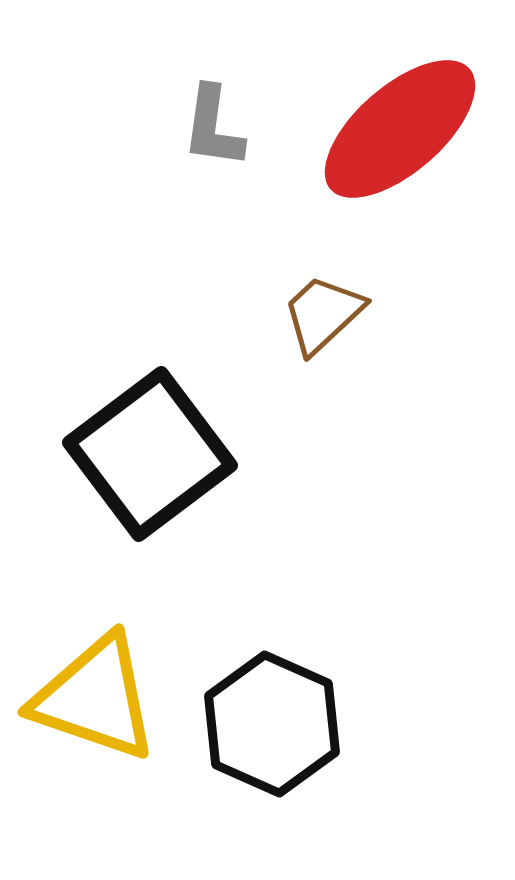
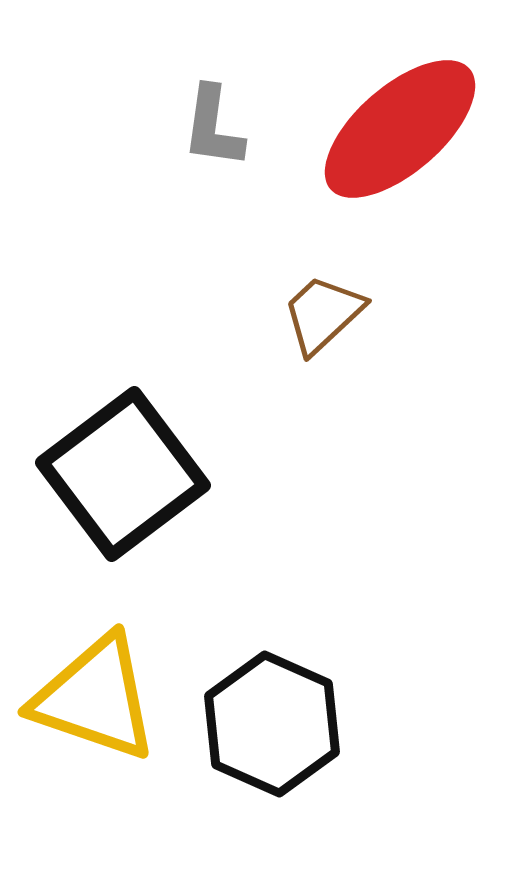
black square: moved 27 px left, 20 px down
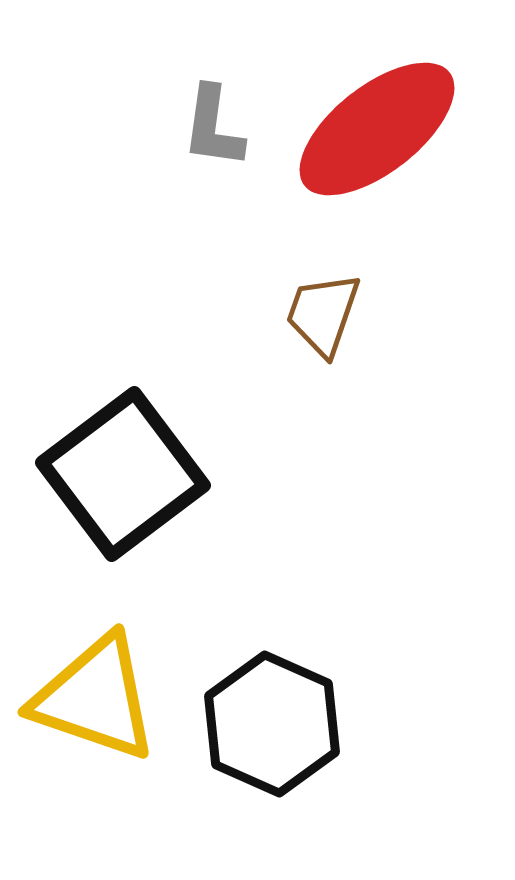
red ellipse: moved 23 px left; rotated 3 degrees clockwise
brown trapezoid: rotated 28 degrees counterclockwise
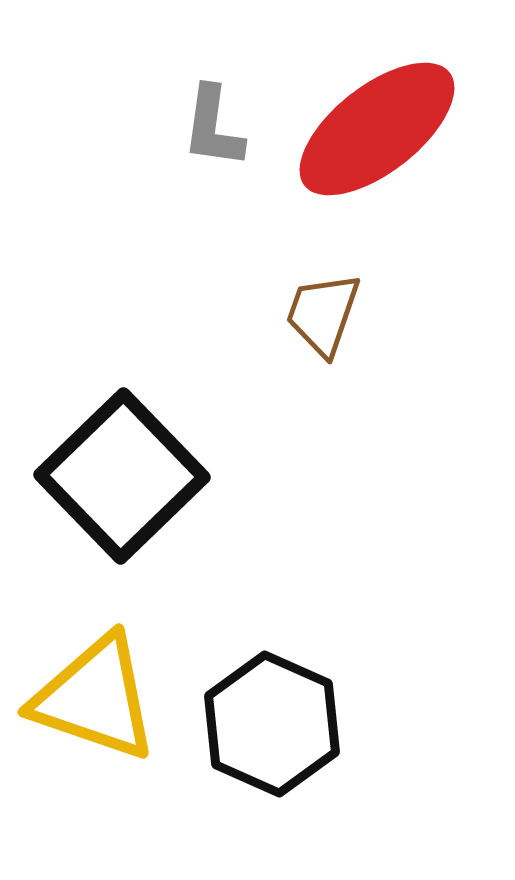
black square: moved 1 px left, 2 px down; rotated 7 degrees counterclockwise
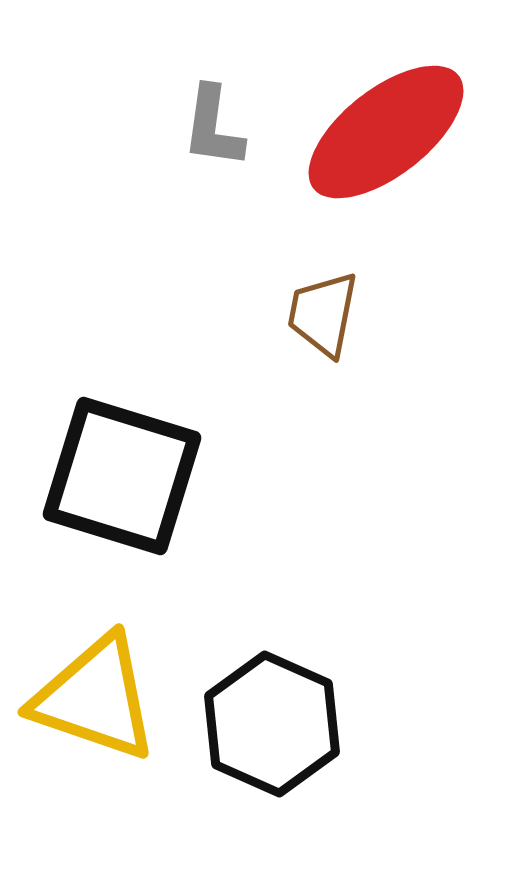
red ellipse: moved 9 px right, 3 px down
brown trapezoid: rotated 8 degrees counterclockwise
black square: rotated 29 degrees counterclockwise
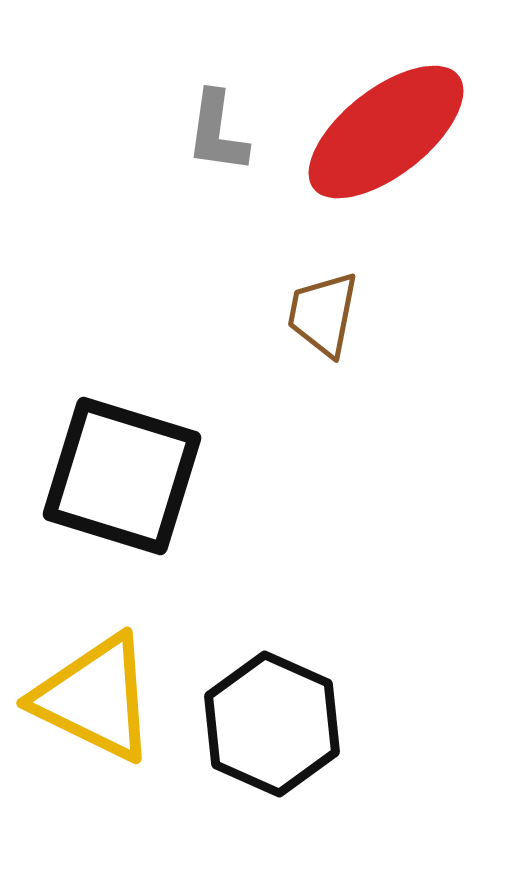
gray L-shape: moved 4 px right, 5 px down
yellow triangle: rotated 7 degrees clockwise
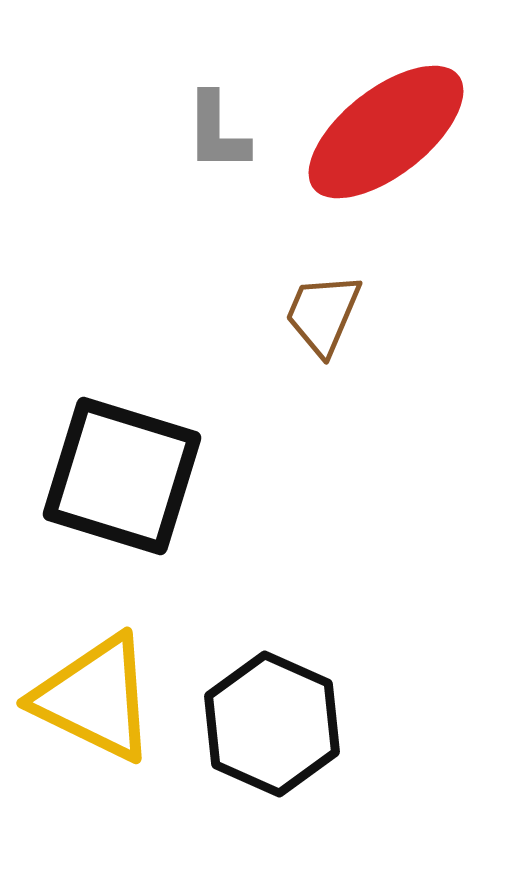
gray L-shape: rotated 8 degrees counterclockwise
brown trapezoid: rotated 12 degrees clockwise
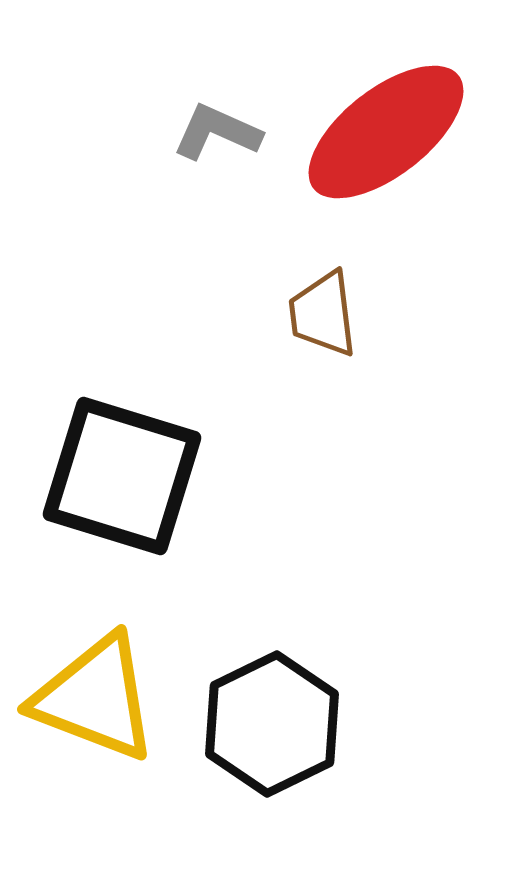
gray L-shape: rotated 114 degrees clockwise
brown trapezoid: rotated 30 degrees counterclockwise
yellow triangle: rotated 5 degrees counterclockwise
black hexagon: rotated 10 degrees clockwise
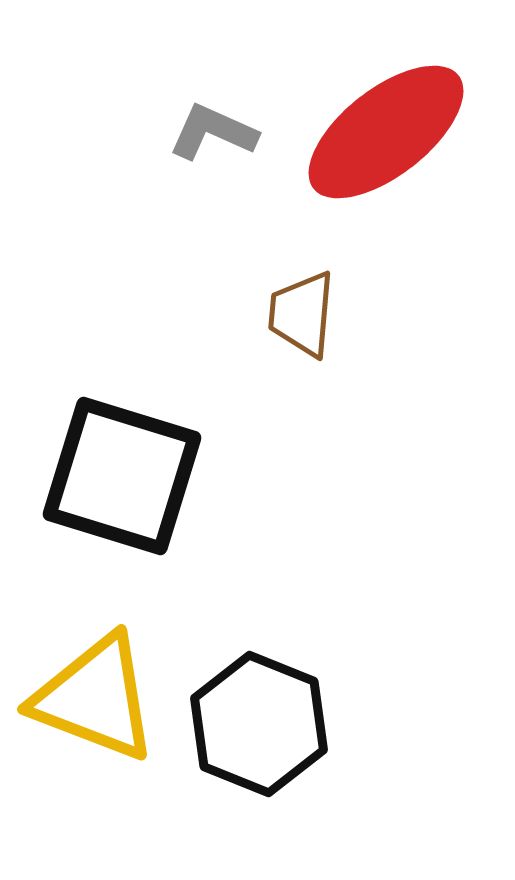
gray L-shape: moved 4 px left
brown trapezoid: moved 21 px left; rotated 12 degrees clockwise
black hexagon: moved 13 px left; rotated 12 degrees counterclockwise
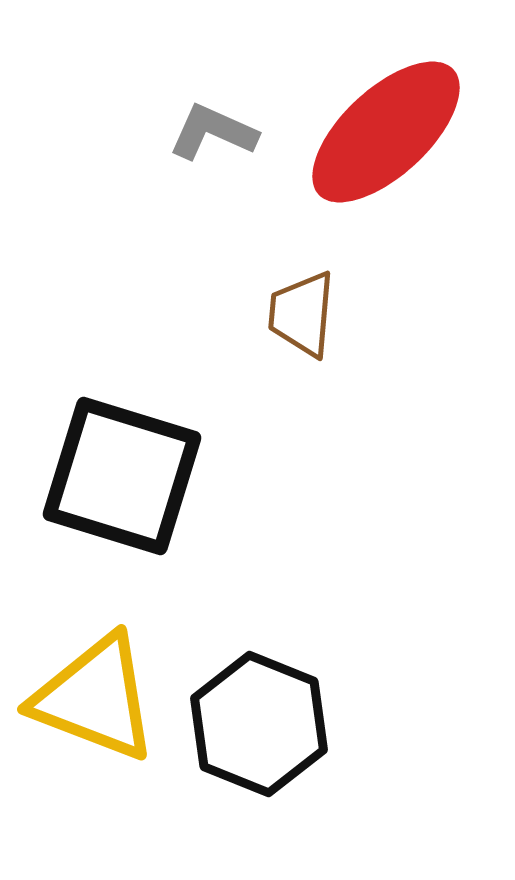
red ellipse: rotated 5 degrees counterclockwise
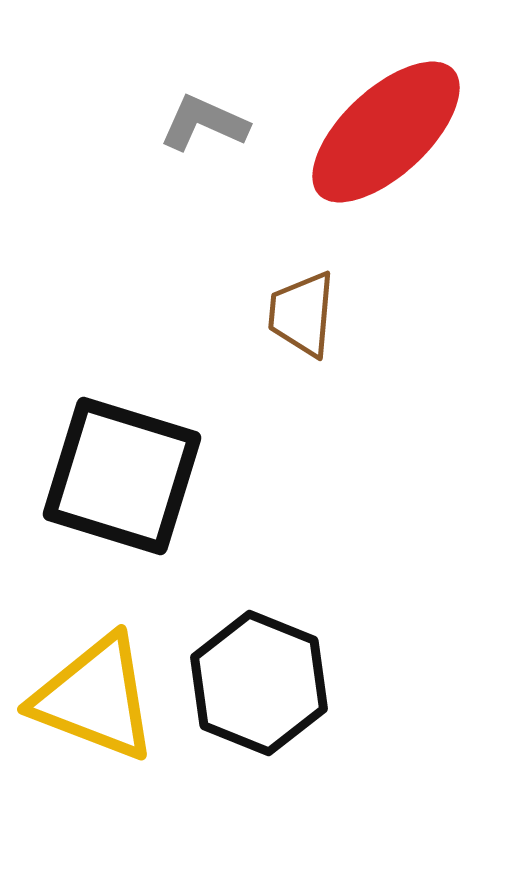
gray L-shape: moved 9 px left, 9 px up
black hexagon: moved 41 px up
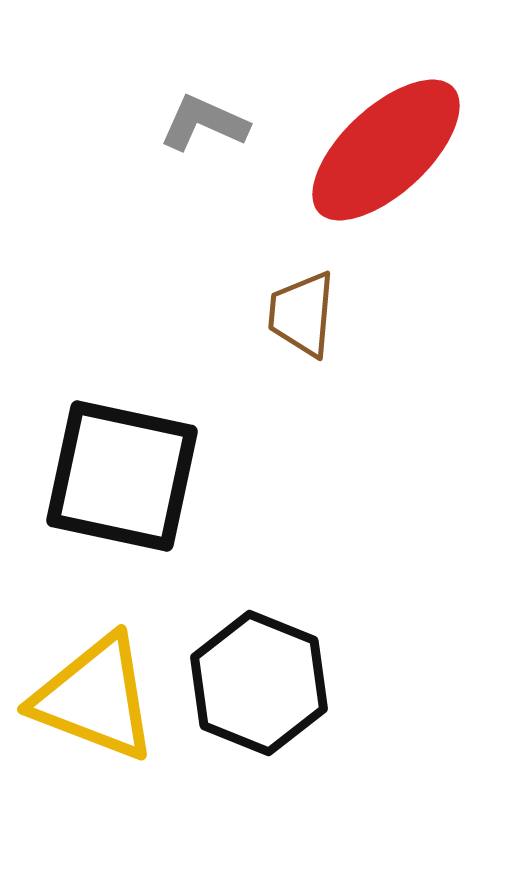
red ellipse: moved 18 px down
black square: rotated 5 degrees counterclockwise
